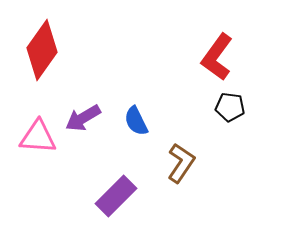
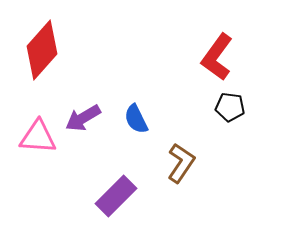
red diamond: rotated 6 degrees clockwise
blue semicircle: moved 2 px up
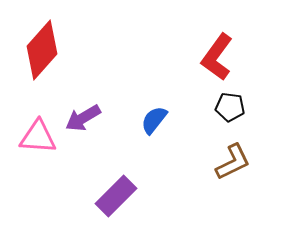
blue semicircle: moved 18 px right, 1 px down; rotated 64 degrees clockwise
brown L-shape: moved 52 px right, 1 px up; rotated 30 degrees clockwise
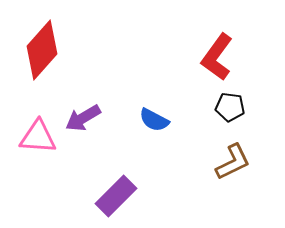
blue semicircle: rotated 100 degrees counterclockwise
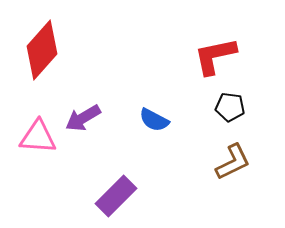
red L-shape: moved 2 px left, 1 px up; rotated 42 degrees clockwise
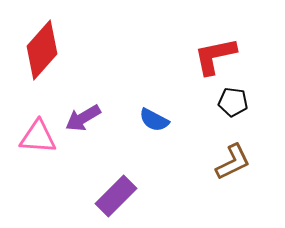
black pentagon: moved 3 px right, 5 px up
